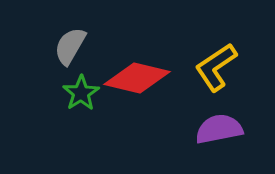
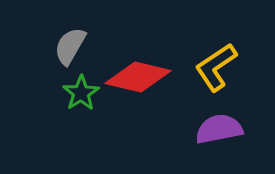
red diamond: moved 1 px right, 1 px up
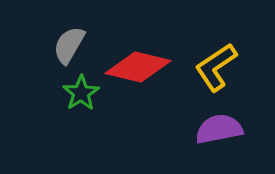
gray semicircle: moved 1 px left, 1 px up
red diamond: moved 10 px up
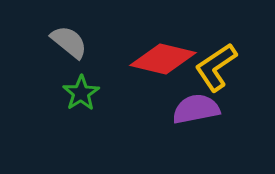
gray semicircle: moved 3 px up; rotated 99 degrees clockwise
red diamond: moved 25 px right, 8 px up
purple semicircle: moved 23 px left, 20 px up
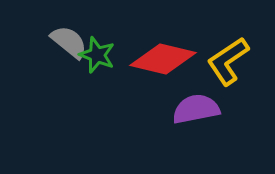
yellow L-shape: moved 12 px right, 6 px up
green star: moved 16 px right, 38 px up; rotated 18 degrees counterclockwise
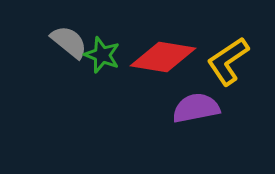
green star: moved 5 px right
red diamond: moved 2 px up; rotated 4 degrees counterclockwise
purple semicircle: moved 1 px up
